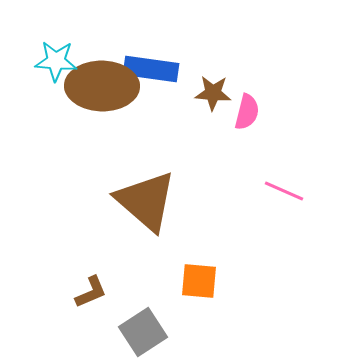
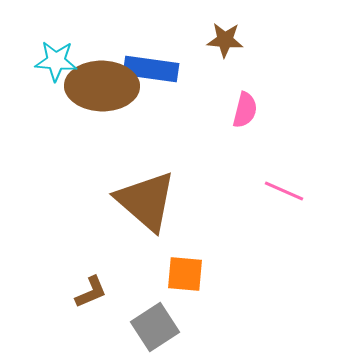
brown star: moved 12 px right, 53 px up
pink semicircle: moved 2 px left, 2 px up
orange square: moved 14 px left, 7 px up
gray square: moved 12 px right, 5 px up
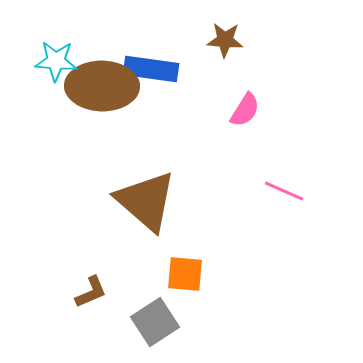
pink semicircle: rotated 18 degrees clockwise
gray square: moved 5 px up
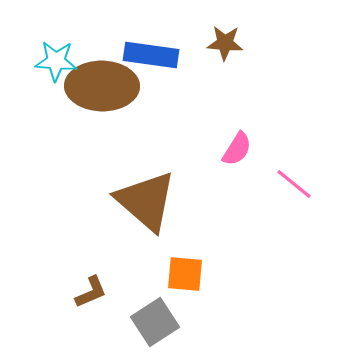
brown star: moved 3 px down
blue rectangle: moved 14 px up
pink semicircle: moved 8 px left, 39 px down
pink line: moved 10 px right, 7 px up; rotated 15 degrees clockwise
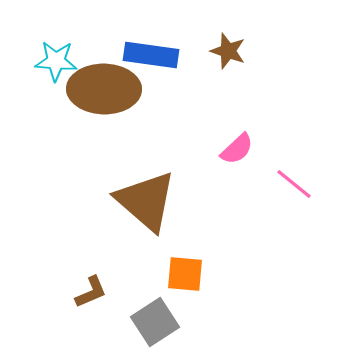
brown star: moved 3 px right, 8 px down; rotated 15 degrees clockwise
brown ellipse: moved 2 px right, 3 px down
pink semicircle: rotated 15 degrees clockwise
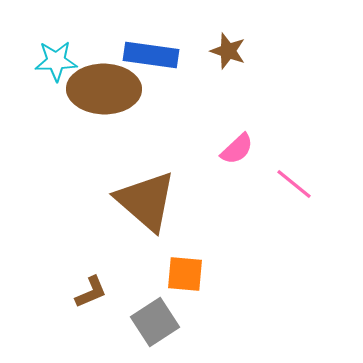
cyan star: rotated 6 degrees counterclockwise
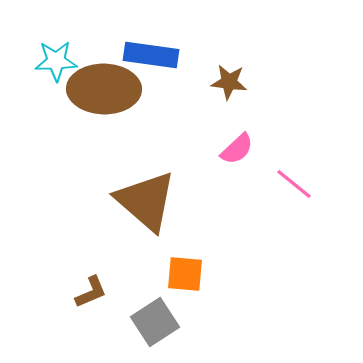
brown star: moved 1 px right, 31 px down; rotated 12 degrees counterclockwise
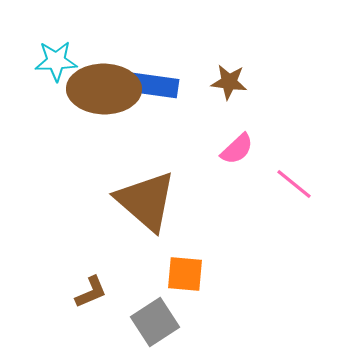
blue rectangle: moved 30 px down
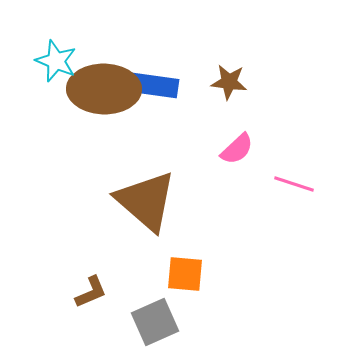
cyan star: rotated 24 degrees clockwise
pink line: rotated 21 degrees counterclockwise
gray square: rotated 9 degrees clockwise
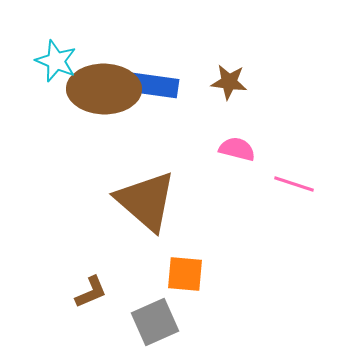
pink semicircle: rotated 123 degrees counterclockwise
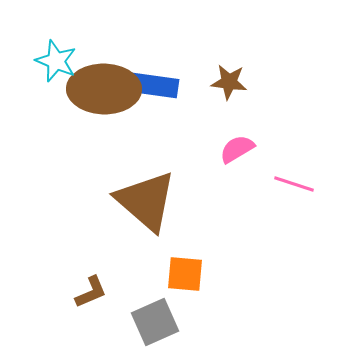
pink semicircle: rotated 45 degrees counterclockwise
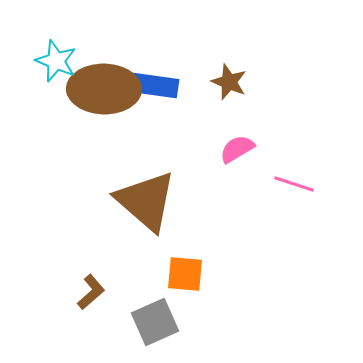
brown star: rotated 15 degrees clockwise
brown L-shape: rotated 18 degrees counterclockwise
